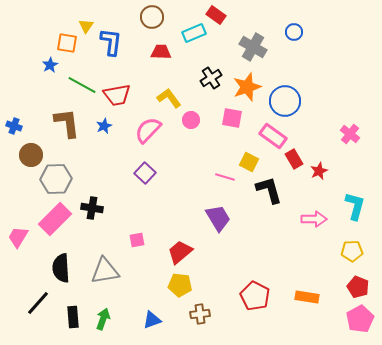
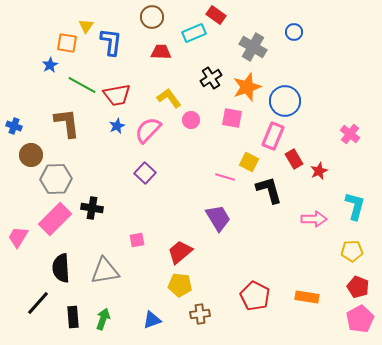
blue star at (104, 126): moved 13 px right
pink rectangle at (273, 136): rotated 76 degrees clockwise
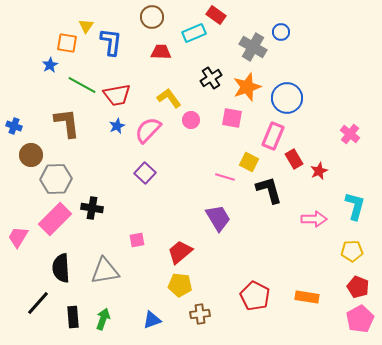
blue circle at (294, 32): moved 13 px left
blue circle at (285, 101): moved 2 px right, 3 px up
